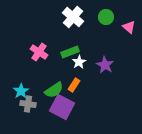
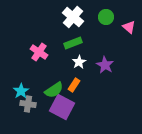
green rectangle: moved 3 px right, 9 px up
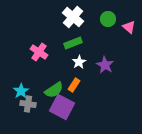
green circle: moved 2 px right, 2 px down
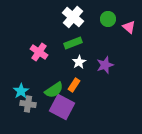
purple star: rotated 24 degrees clockwise
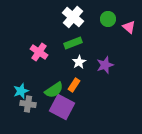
cyan star: rotated 14 degrees clockwise
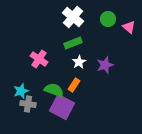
pink cross: moved 7 px down
green semicircle: rotated 126 degrees counterclockwise
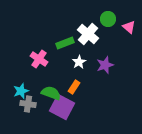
white cross: moved 15 px right, 17 px down
green rectangle: moved 8 px left
orange rectangle: moved 2 px down
green semicircle: moved 3 px left, 3 px down
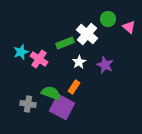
white cross: moved 1 px left
purple star: rotated 30 degrees counterclockwise
cyan star: moved 39 px up
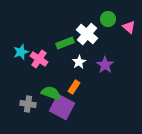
purple star: rotated 12 degrees clockwise
